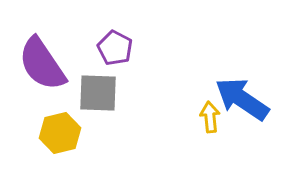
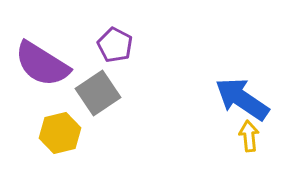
purple pentagon: moved 3 px up
purple semicircle: rotated 24 degrees counterclockwise
gray square: rotated 36 degrees counterclockwise
yellow arrow: moved 39 px right, 19 px down
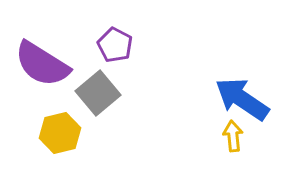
gray square: rotated 6 degrees counterclockwise
yellow arrow: moved 16 px left
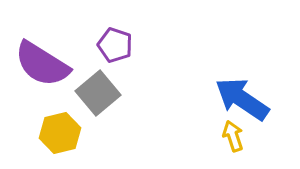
purple pentagon: rotated 8 degrees counterclockwise
yellow arrow: rotated 12 degrees counterclockwise
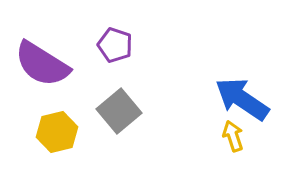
gray square: moved 21 px right, 18 px down
yellow hexagon: moved 3 px left, 1 px up
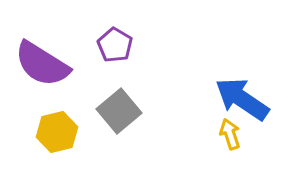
purple pentagon: rotated 12 degrees clockwise
yellow arrow: moved 3 px left, 2 px up
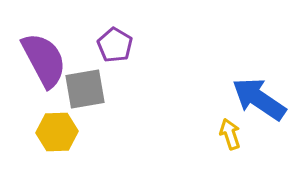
purple semicircle: moved 2 px right, 4 px up; rotated 150 degrees counterclockwise
blue arrow: moved 17 px right
gray square: moved 34 px left, 22 px up; rotated 30 degrees clockwise
yellow hexagon: rotated 12 degrees clockwise
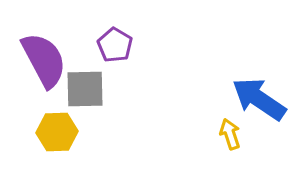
gray square: rotated 9 degrees clockwise
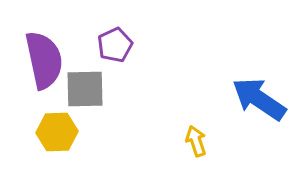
purple pentagon: rotated 16 degrees clockwise
purple semicircle: rotated 16 degrees clockwise
yellow arrow: moved 34 px left, 7 px down
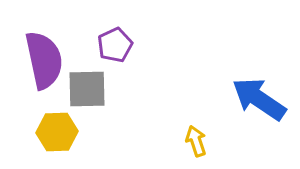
gray square: moved 2 px right
